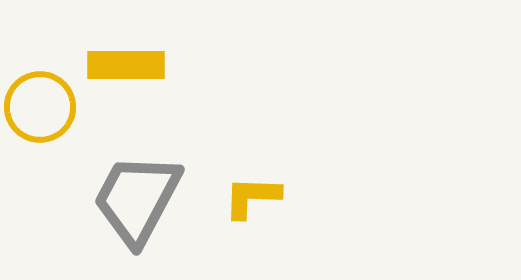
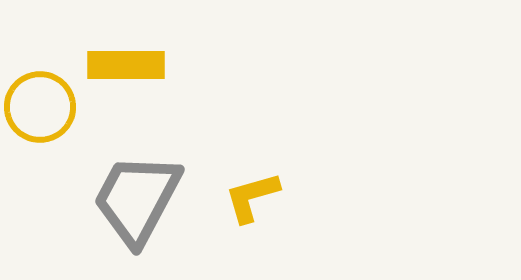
yellow L-shape: rotated 18 degrees counterclockwise
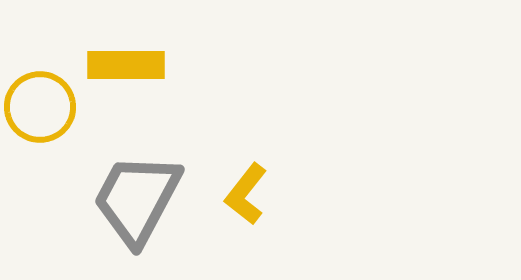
yellow L-shape: moved 6 px left, 3 px up; rotated 36 degrees counterclockwise
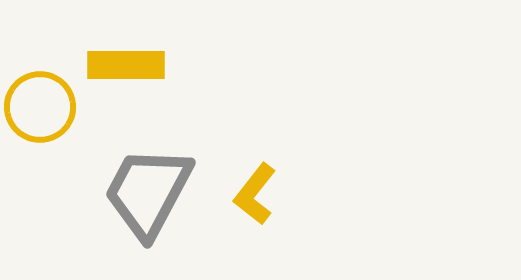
yellow L-shape: moved 9 px right
gray trapezoid: moved 11 px right, 7 px up
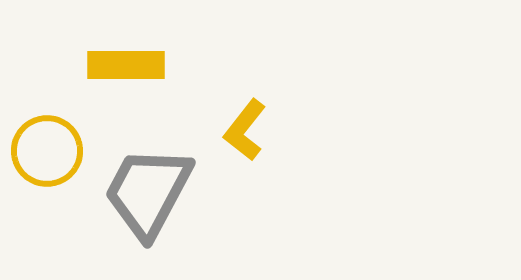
yellow circle: moved 7 px right, 44 px down
yellow L-shape: moved 10 px left, 64 px up
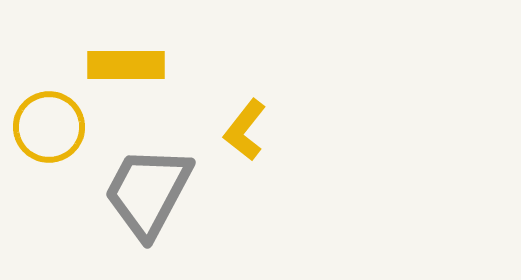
yellow circle: moved 2 px right, 24 px up
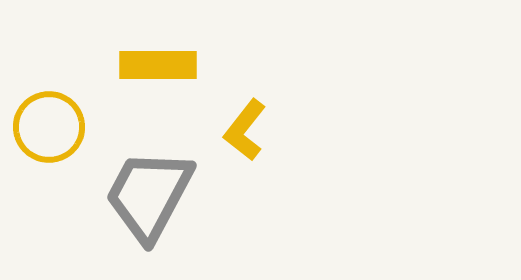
yellow rectangle: moved 32 px right
gray trapezoid: moved 1 px right, 3 px down
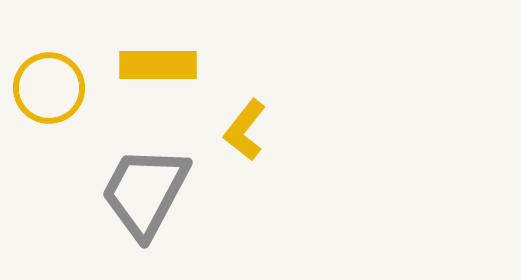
yellow circle: moved 39 px up
gray trapezoid: moved 4 px left, 3 px up
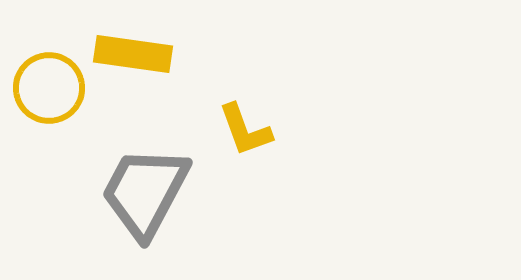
yellow rectangle: moved 25 px left, 11 px up; rotated 8 degrees clockwise
yellow L-shape: rotated 58 degrees counterclockwise
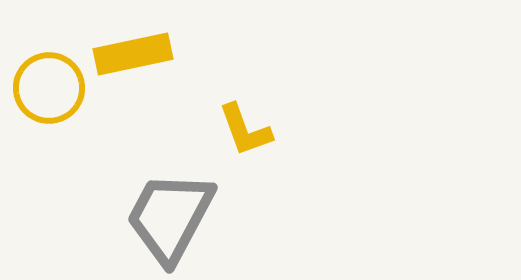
yellow rectangle: rotated 20 degrees counterclockwise
gray trapezoid: moved 25 px right, 25 px down
